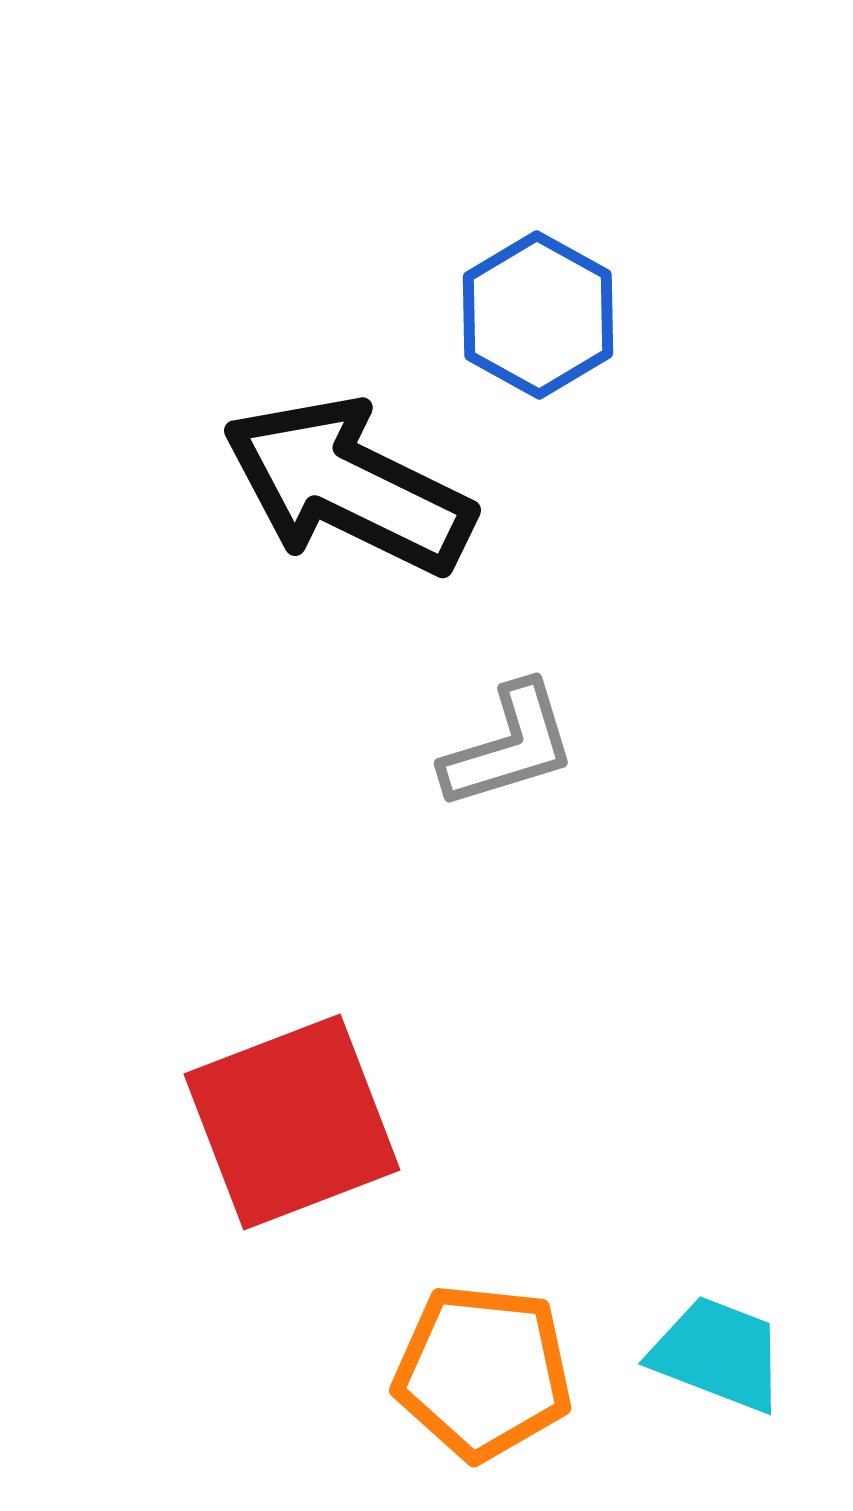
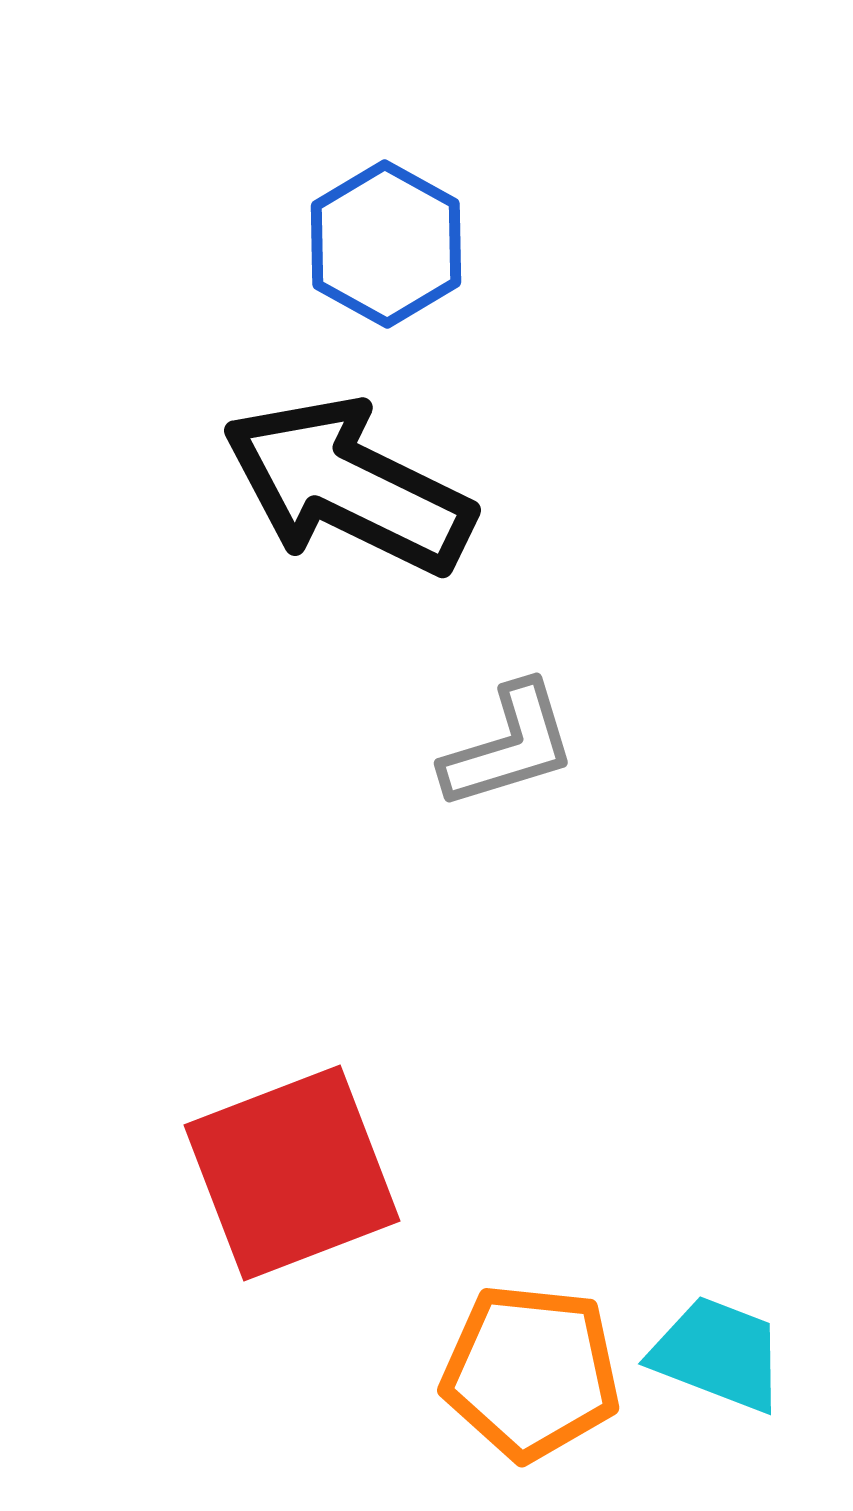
blue hexagon: moved 152 px left, 71 px up
red square: moved 51 px down
orange pentagon: moved 48 px right
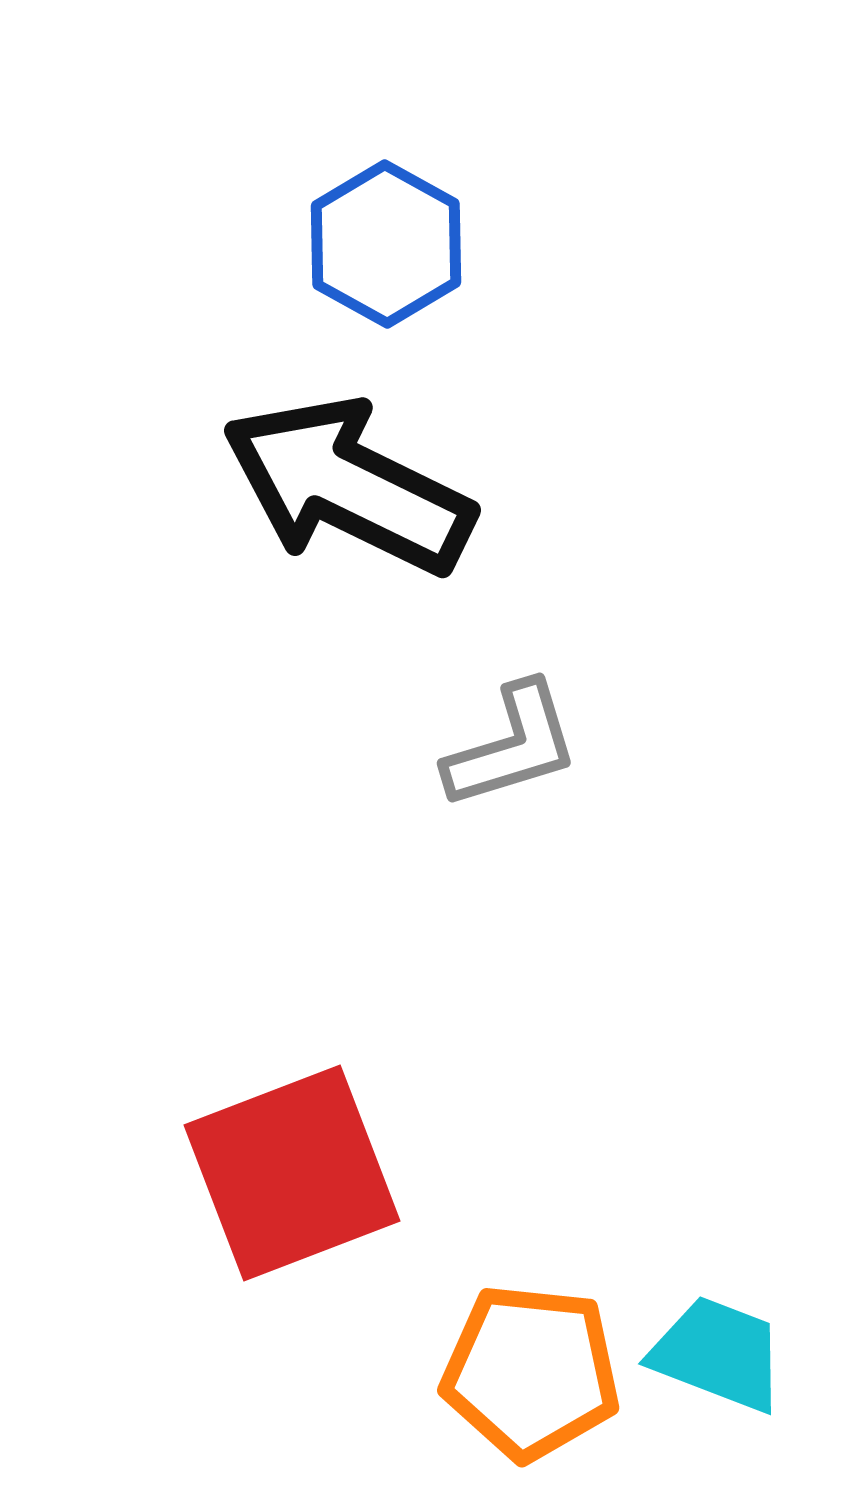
gray L-shape: moved 3 px right
